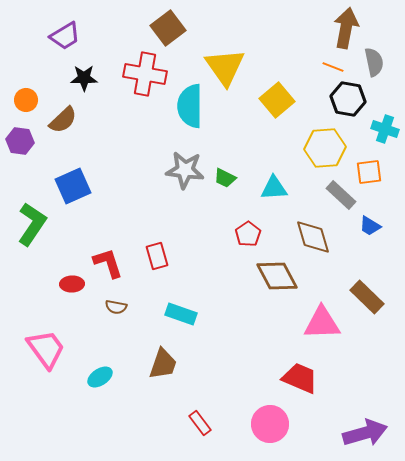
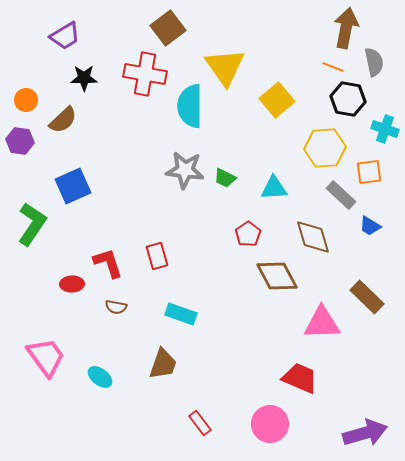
pink trapezoid at (46, 349): moved 8 px down
cyan ellipse at (100, 377): rotated 70 degrees clockwise
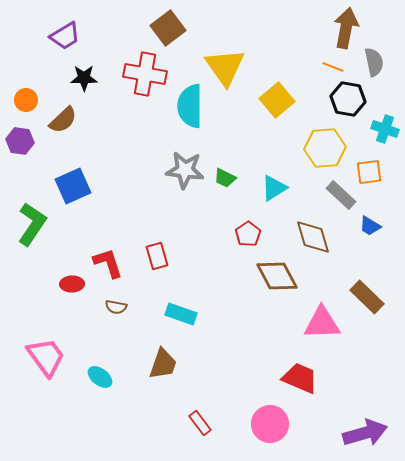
cyan triangle at (274, 188): rotated 28 degrees counterclockwise
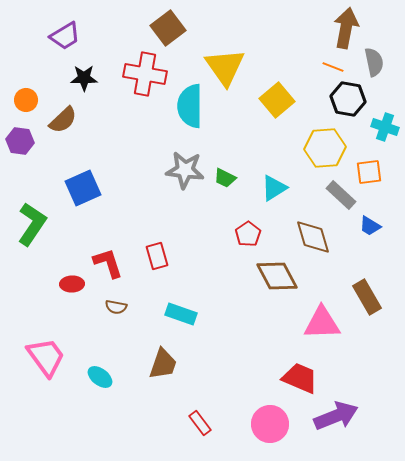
cyan cross at (385, 129): moved 2 px up
blue square at (73, 186): moved 10 px right, 2 px down
brown rectangle at (367, 297): rotated 16 degrees clockwise
purple arrow at (365, 433): moved 29 px left, 17 px up; rotated 6 degrees counterclockwise
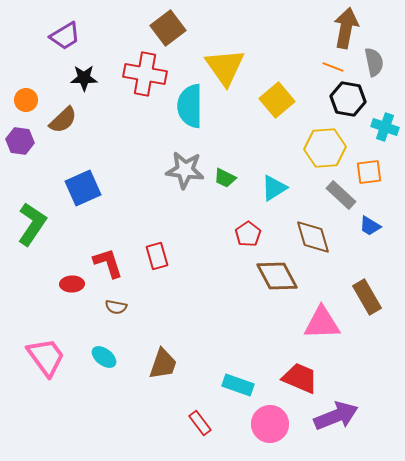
cyan rectangle at (181, 314): moved 57 px right, 71 px down
cyan ellipse at (100, 377): moved 4 px right, 20 px up
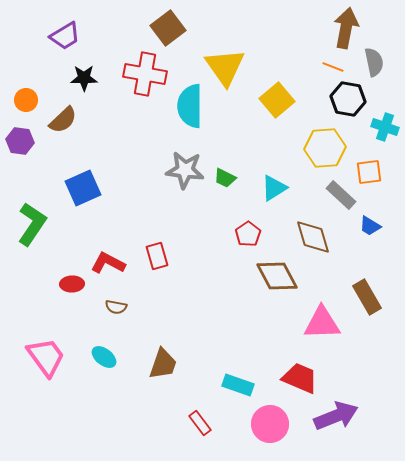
red L-shape at (108, 263): rotated 44 degrees counterclockwise
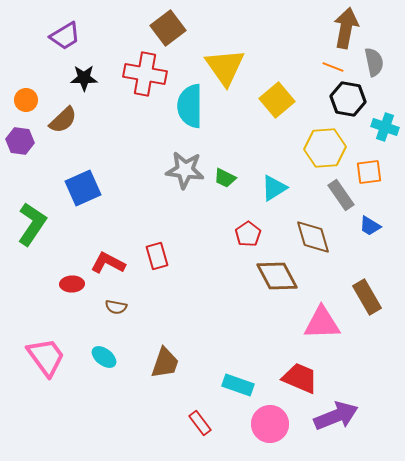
gray rectangle at (341, 195): rotated 12 degrees clockwise
brown trapezoid at (163, 364): moved 2 px right, 1 px up
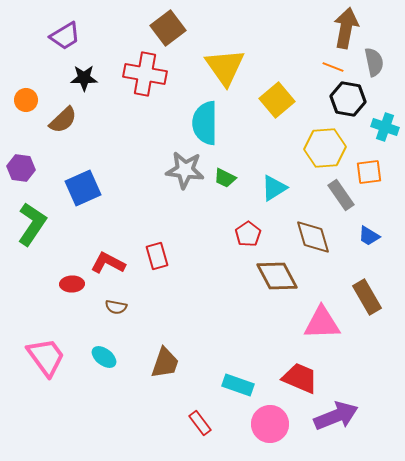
cyan semicircle at (190, 106): moved 15 px right, 17 px down
purple hexagon at (20, 141): moved 1 px right, 27 px down
blue trapezoid at (370, 226): moved 1 px left, 10 px down
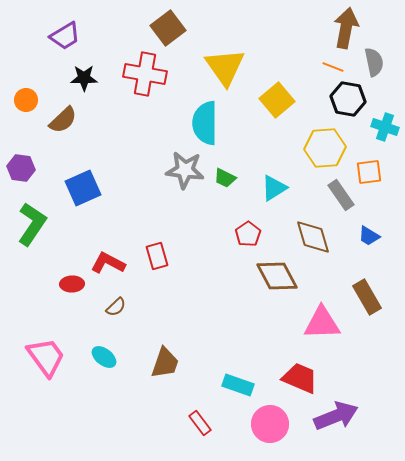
brown semicircle at (116, 307): rotated 55 degrees counterclockwise
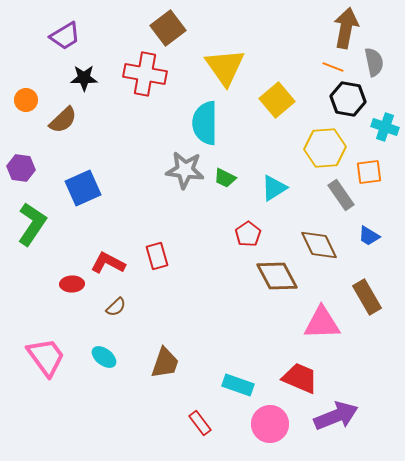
brown diamond at (313, 237): moved 6 px right, 8 px down; rotated 9 degrees counterclockwise
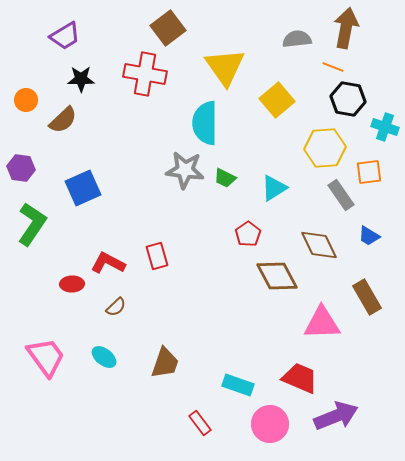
gray semicircle at (374, 62): moved 77 px left, 23 px up; rotated 84 degrees counterclockwise
black star at (84, 78): moved 3 px left, 1 px down
